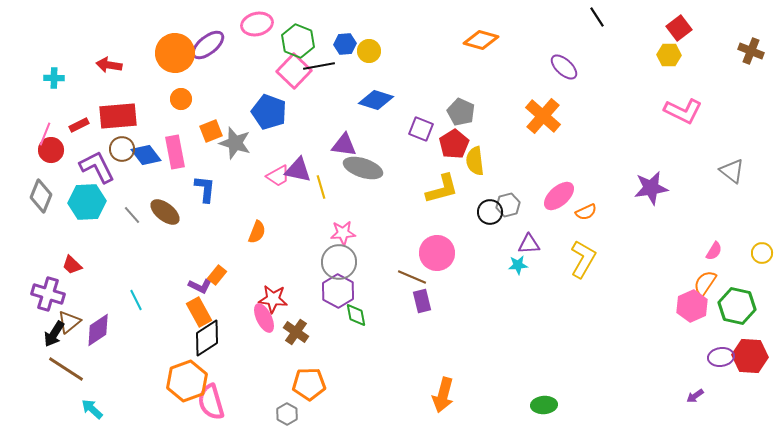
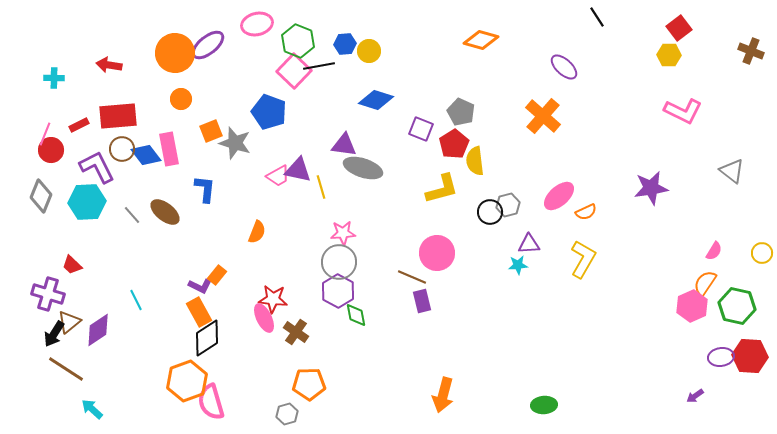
pink rectangle at (175, 152): moved 6 px left, 3 px up
gray hexagon at (287, 414): rotated 15 degrees clockwise
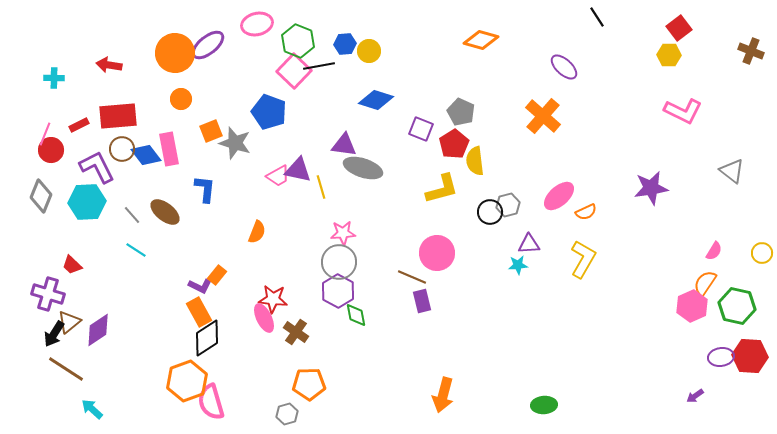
cyan line at (136, 300): moved 50 px up; rotated 30 degrees counterclockwise
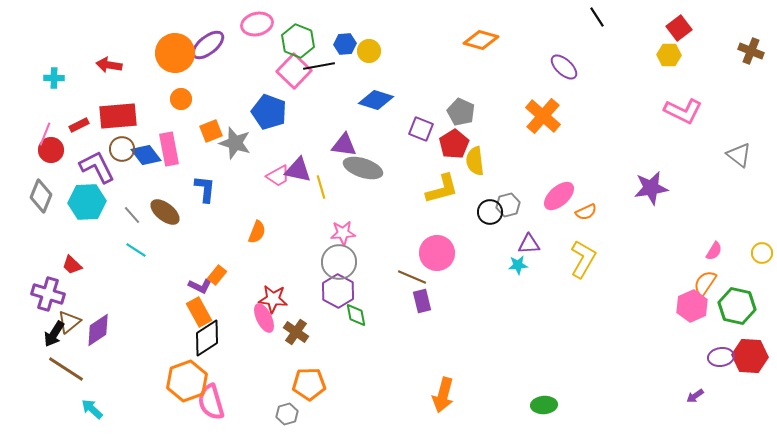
gray triangle at (732, 171): moved 7 px right, 16 px up
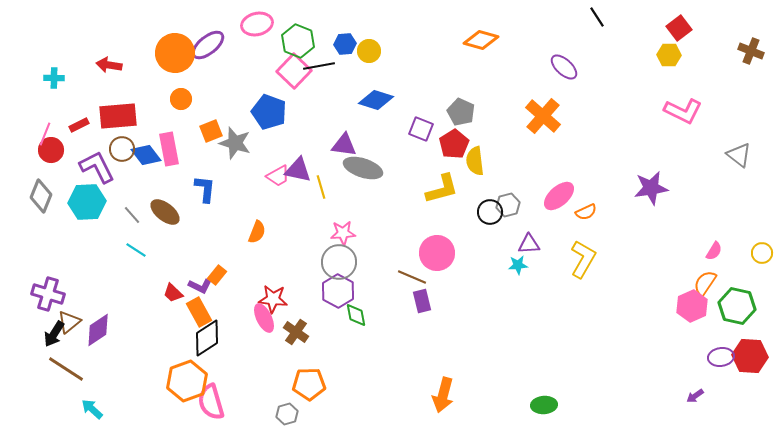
red trapezoid at (72, 265): moved 101 px right, 28 px down
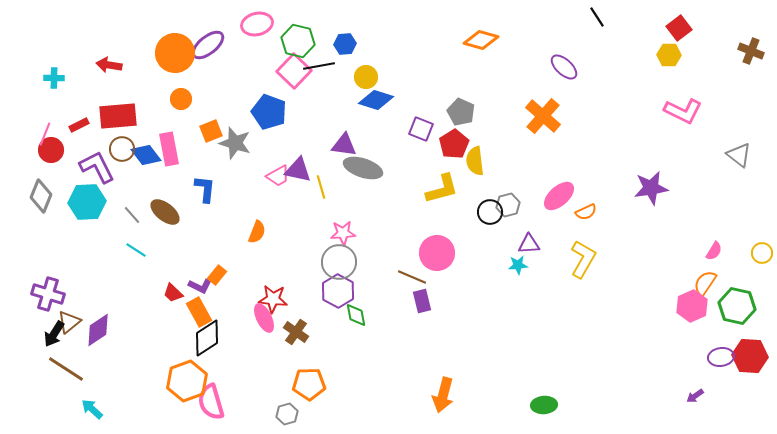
green hexagon at (298, 41): rotated 8 degrees counterclockwise
yellow circle at (369, 51): moved 3 px left, 26 px down
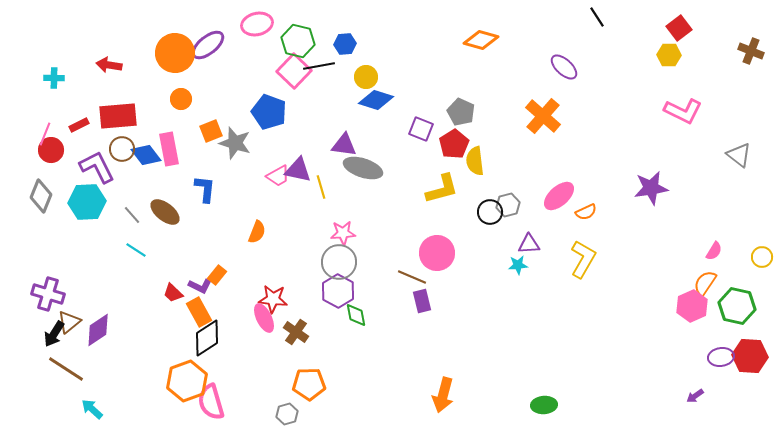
yellow circle at (762, 253): moved 4 px down
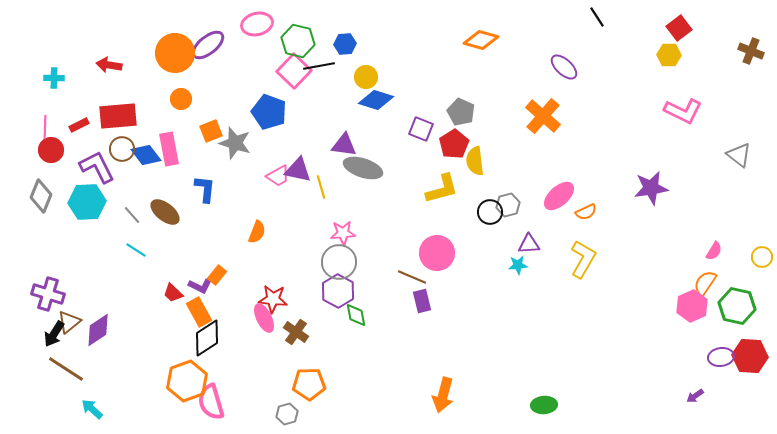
pink line at (45, 134): moved 7 px up; rotated 20 degrees counterclockwise
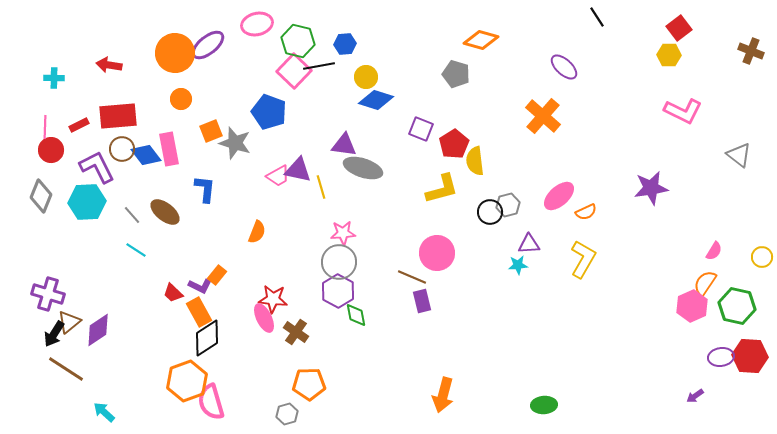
gray pentagon at (461, 112): moved 5 px left, 38 px up; rotated 8 degrees counterclockwise
cyan arrow at (92, 409): moved 12 px right, 3 px down
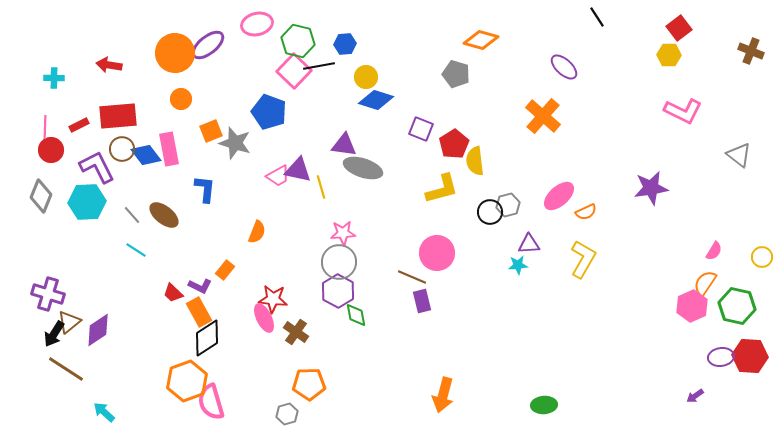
brown ellipse at (165, 212): moved 1 px left, 3 px down
orange rectangle at (217, 275): moved 8 px right, 5 px up
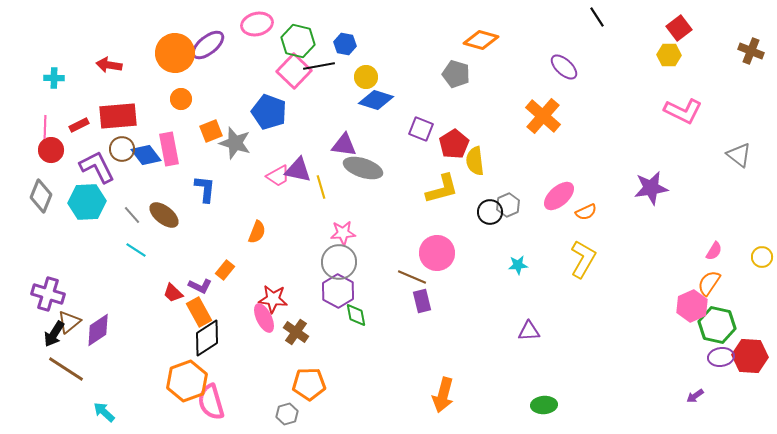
blue hexagon at (345, 44): rotated 15 degrees clockwise
gray hexagon at (508, 205): rotated 10 degrees counterclockwise
purple triangle at (529, 244): moved 87 px down
orange semicircle at (705, 283): moved 4 px right
green hexagon at (737, 306): moved 20 px left, 19 px down
